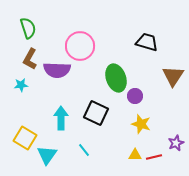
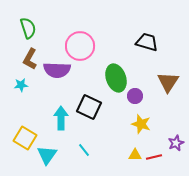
brown triangle: moved 5 px left, 6 px down
black square: moved 7 px left, 6 px up
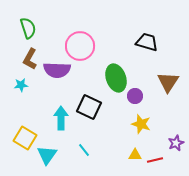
red line: moved 1 px right, 3 px down
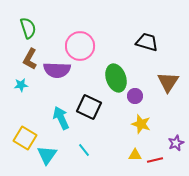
cyan arrow: rotated 25 degrees counterclockwise
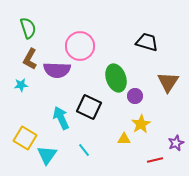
yellow star: rotated 24 degrees clockwise
yellow triangle: moved 11 px left, 16 px up
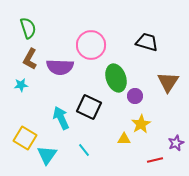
pink circle: moved 11 px right, 1 px up
purple semicircle: moved 3 px right, 3 px up
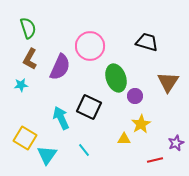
pink circle: moved 1 px left, 1 px down
purple semicircle: rotated 68 degrees counterclockwise
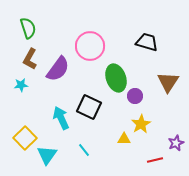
purple semicircle: moved 2 px left, 2 px down; rotated 12 degrees clockwise
yellow square: rotated 15 degrees clockwise
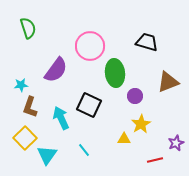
brown L-shape: moved 48 px down; rotated 10 degrees counterclockwise
purple semicircle: moved 2 px left, 1 px down
green ellipse: moved 1 px left, 5 px up; rotated 12 degrees clockwise
brown triangle: rotated 35 degrees clockwise
black square: moved 2 px up
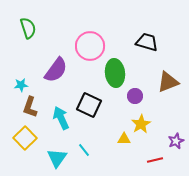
purple star: moved 2 px up
cyan triangle: moved 10 px right, 3 px down
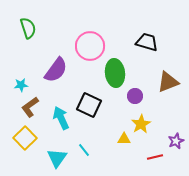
brown L-shape: rotated 35 degrees clockwise
red line: moved 3 px up
